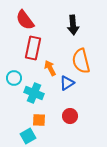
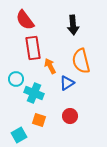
red rectangle: rotated 20 degrees counterclockwise
orange arrow: moved 2 px up
cyan circle: moved 2 px right, 1 px down
orange square: rotated 16 degrees clockwise
cyan square: moved 9 px left, 1 px up
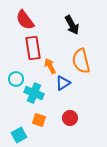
black arrow: moved 1 px left; rotated 24 degrees counterclockwise
blue triangle: moved 4 px left
red circle: moved 2 px down
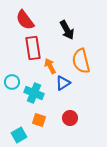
black arrow: moved 5 px left, 5 px down
cyan circle: moved 4 px left, 3 px down
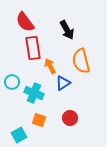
red semicircle: moved 2 px down
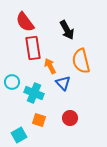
blue triangle: rotated 42 degrees counterclockwise
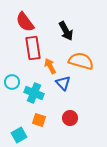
black arrow: moved 1 px left, 1 px down
orange semicircle: rotated 120 degrees clockwise
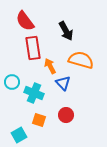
red semicircle: moved 1 px up
orange semicircle: moved 1 px up
red circle: moved 4 px left, 3 px up
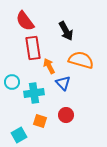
orange arrow: moved 1 px left
cyan cross: rotated 30 degrees counterclockwise
orange square: moved 1 px right, 1 px down
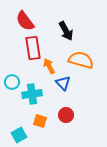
cyan cross: moved 2 px left, 1 px down
